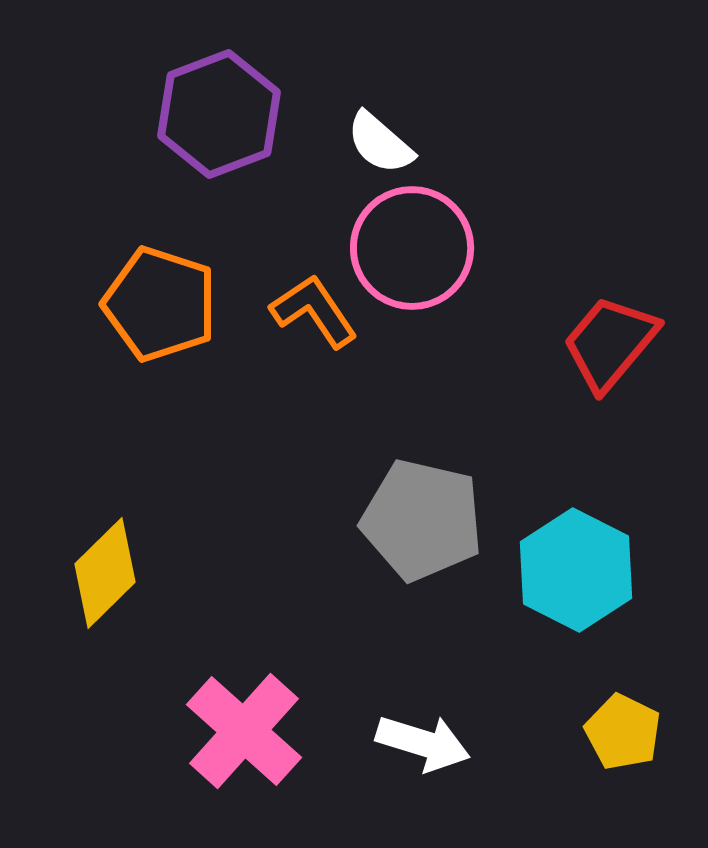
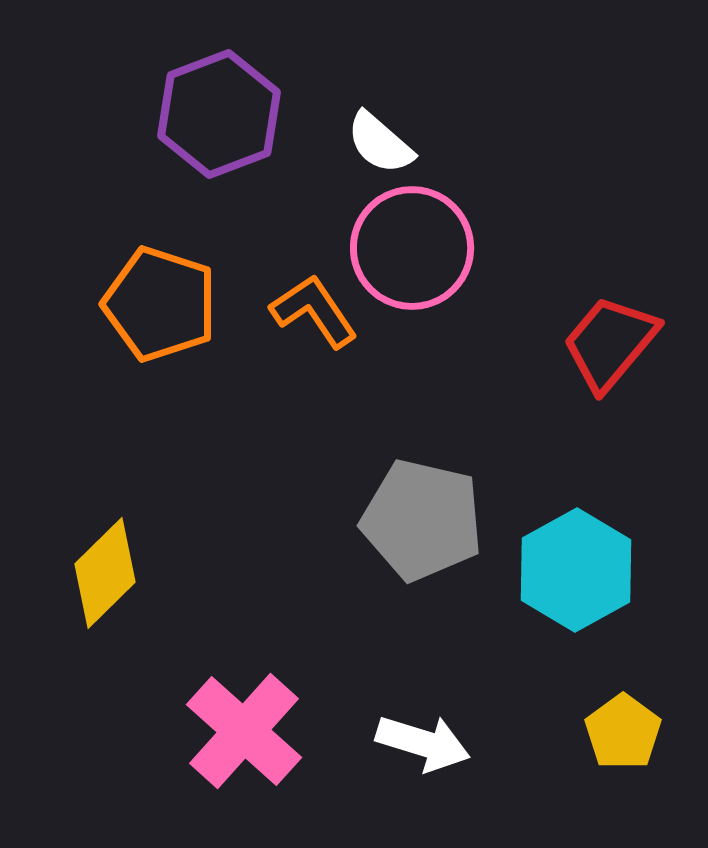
cyan hexagon: rotated 4 degrees clockwise
yellow pentagon: rotated 10 degrees clockwise
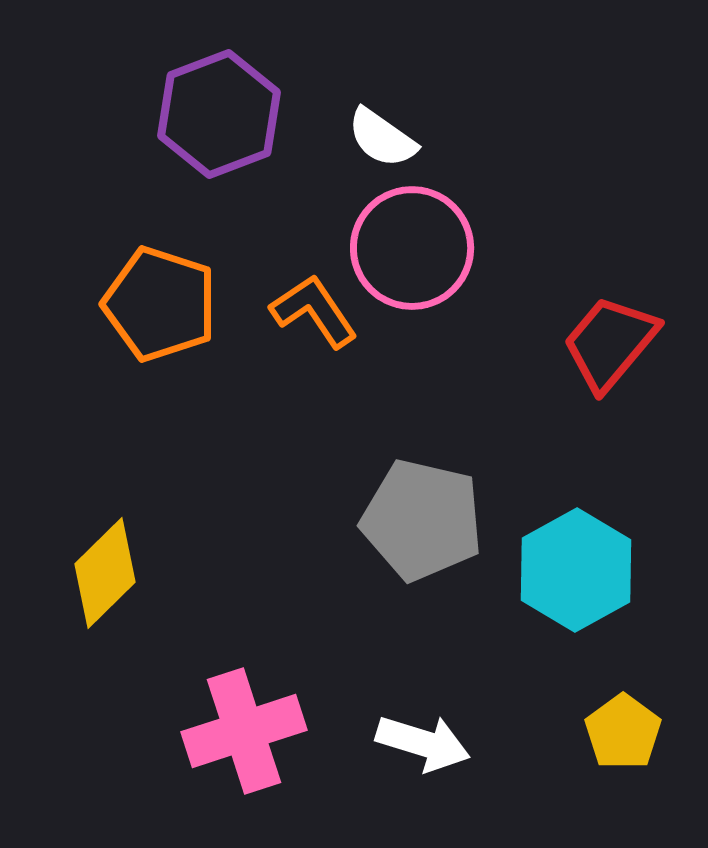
white semicircle: moved 2 px right, 5 px up; rotated 6 degrees counterclockwise
pink cross: rotated 30 degrees clockwise
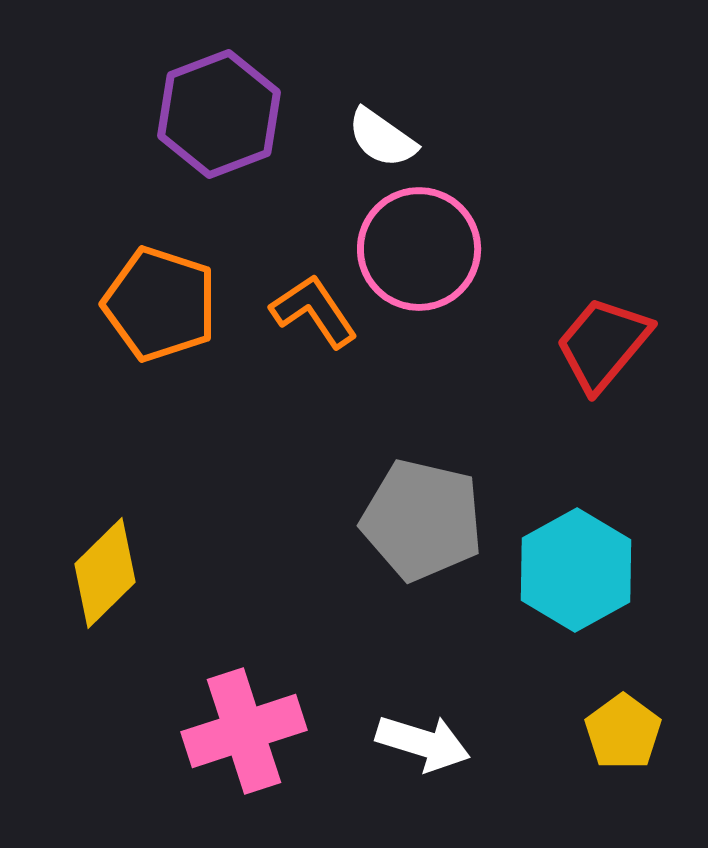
pink circle: moved 7 px right, 1 px down
red trapezoid: moved 7 px left, 1 px down
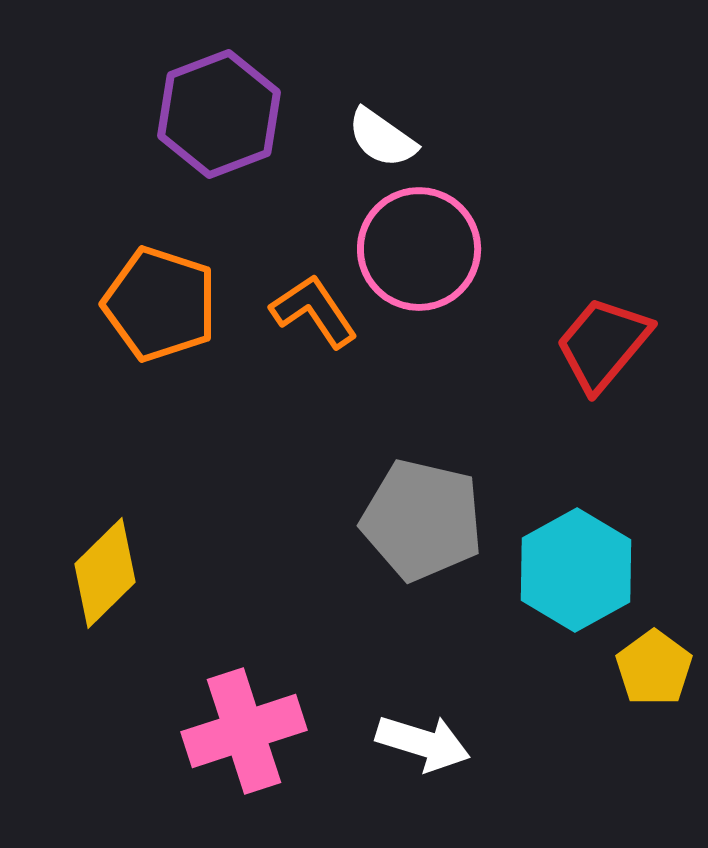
yellow pentagon: moved 31 px right, 64 px up
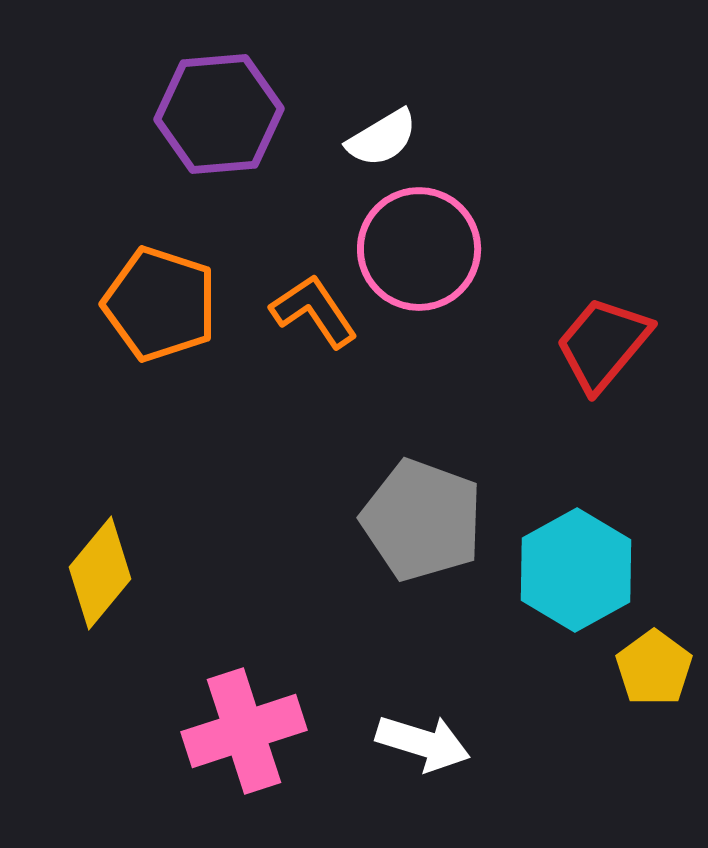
purple hexagon: rotated 16 degrees clockwise
white semicircle: rotated 66 degrees counterclockwise
gray pentagon: rotated 7 degrees clockwise
yellow diamond: moved 5 px left; rotated 6 degrees counterclockwise
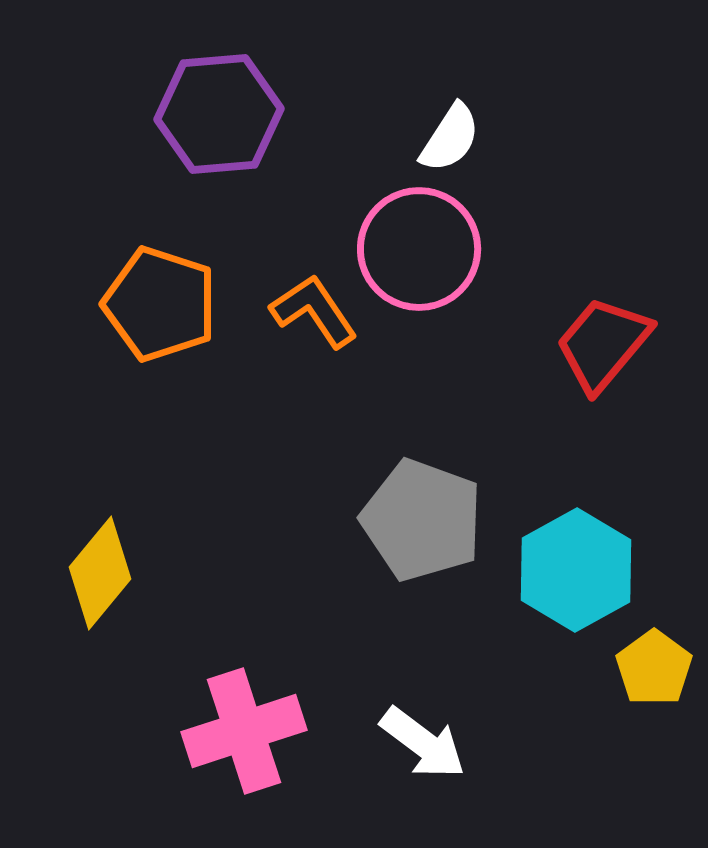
white semicircle: moved 68 px right; rotated 26 degrees counterclockwise
white arrow: rotated 20 degrees clockwise
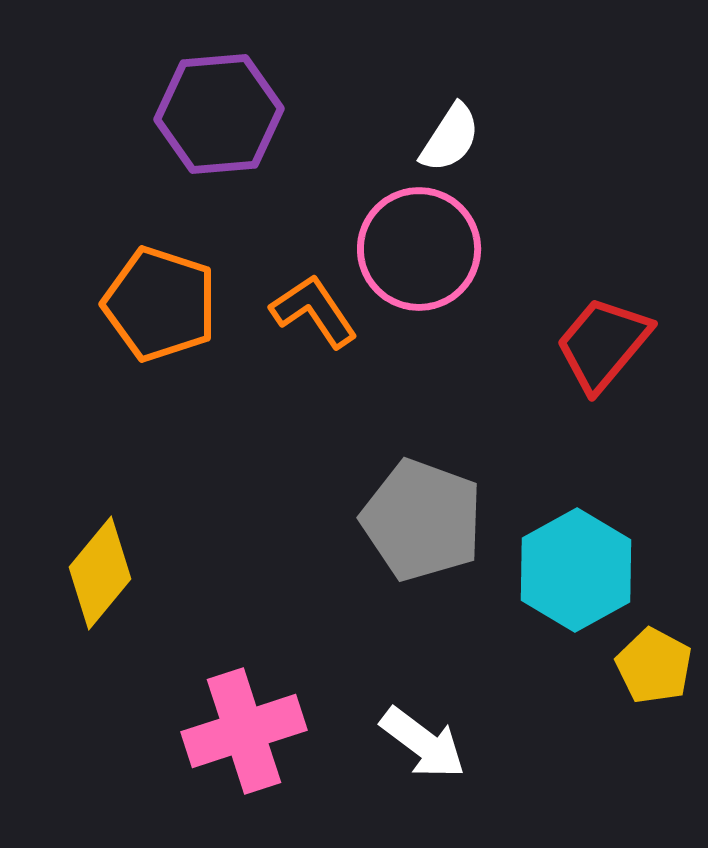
yellow pentagon: moved 2 px up; rotated 8 degrees counterclockwise
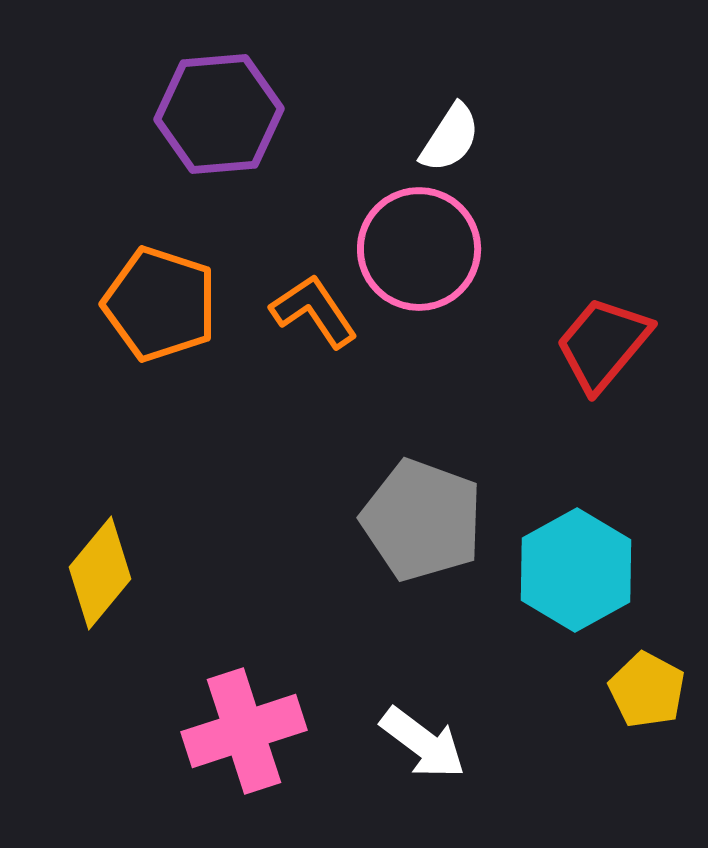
yellow pentagon: moved 7 px left, 24 px down
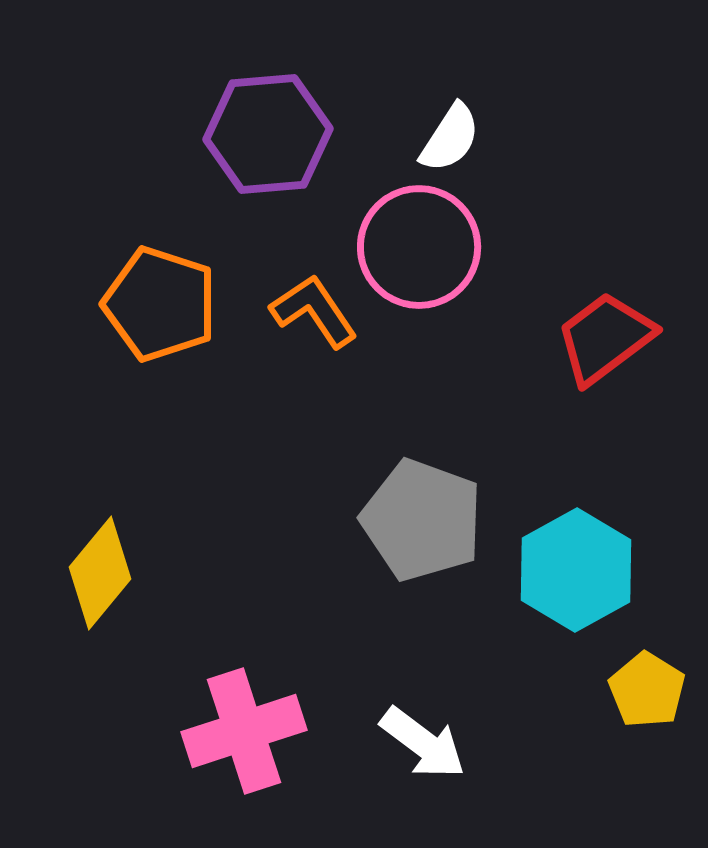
purple hexagon: moved 49 px right, 20 px down
pink circle: moved 2 px up
red trapezoid: moved 2 px right, 6 px up; rotated 13 degrees clockwise
yellow pentagon: rotated 4 degrees clockwise
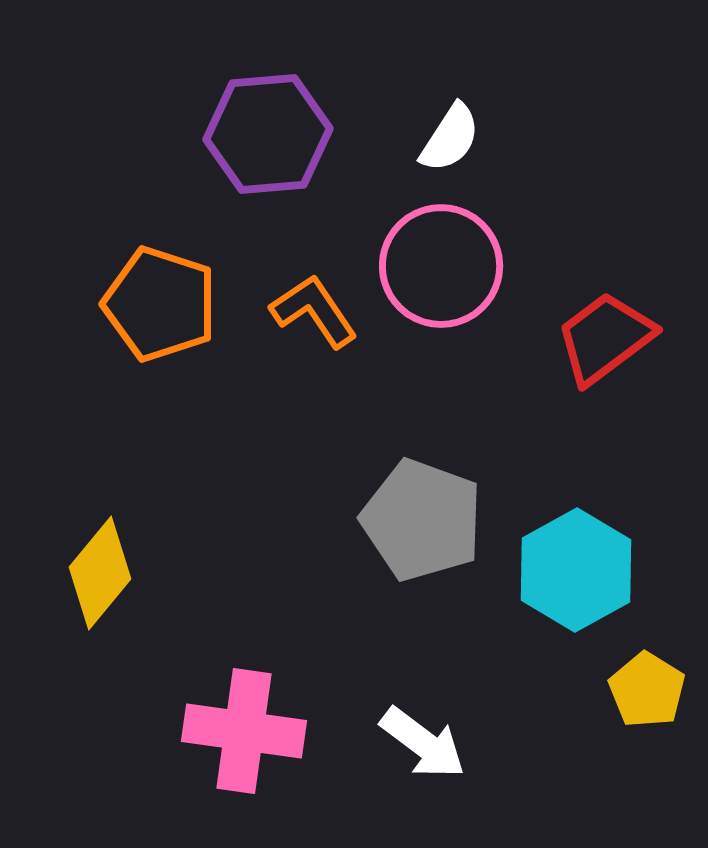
pink circle: moved 22 px right, 19 px down
pink cross: rotated 26 degrees clockwise
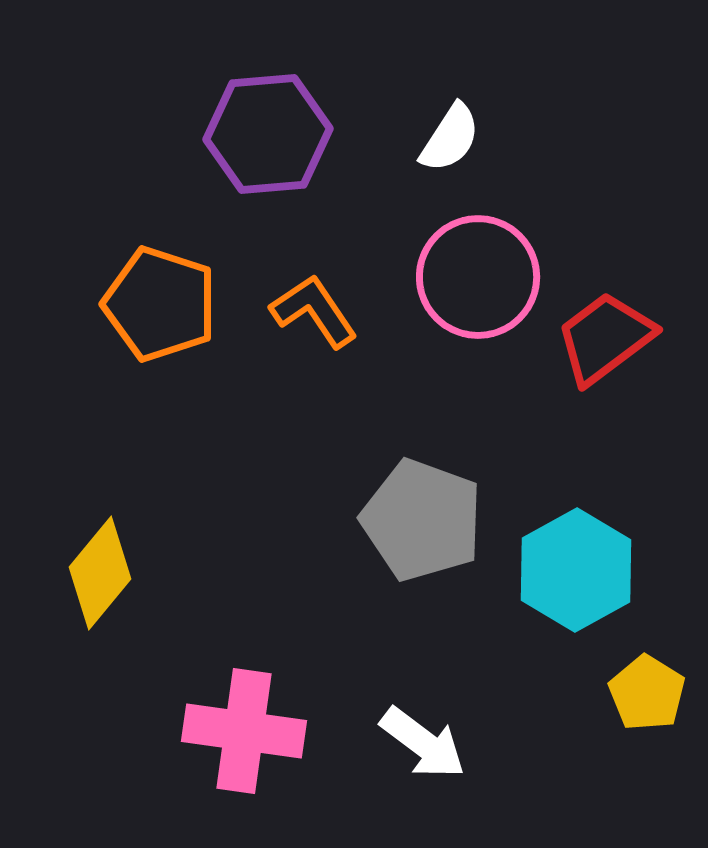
pink circle: moved 37 px right, 11 px down
yellow pentagon: moved 3 px down
